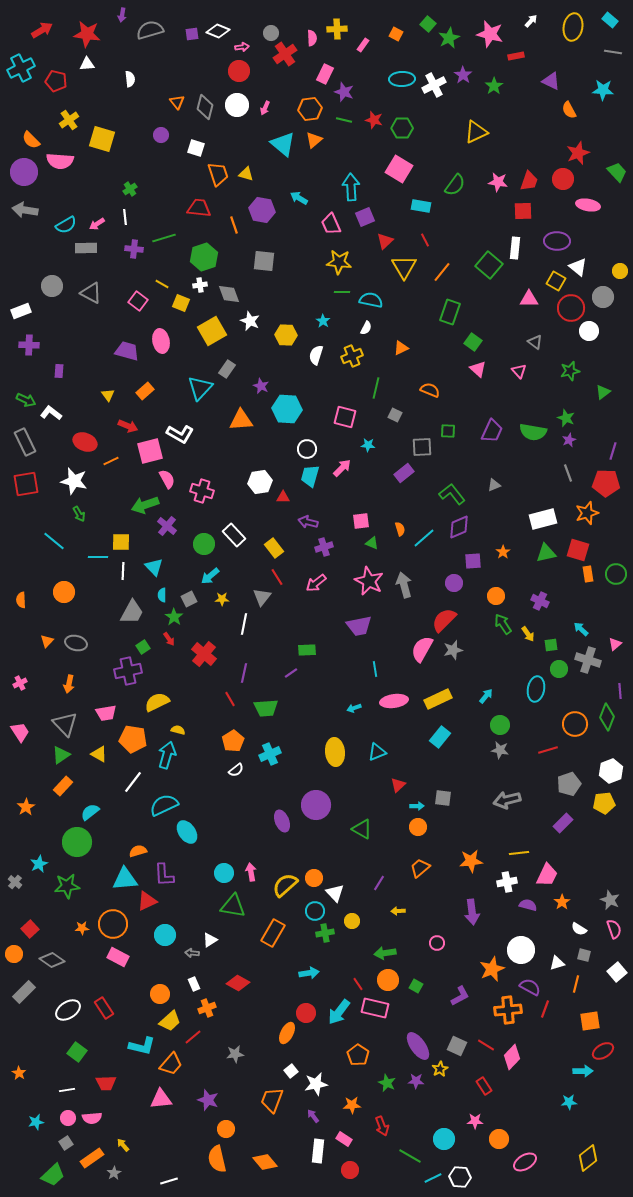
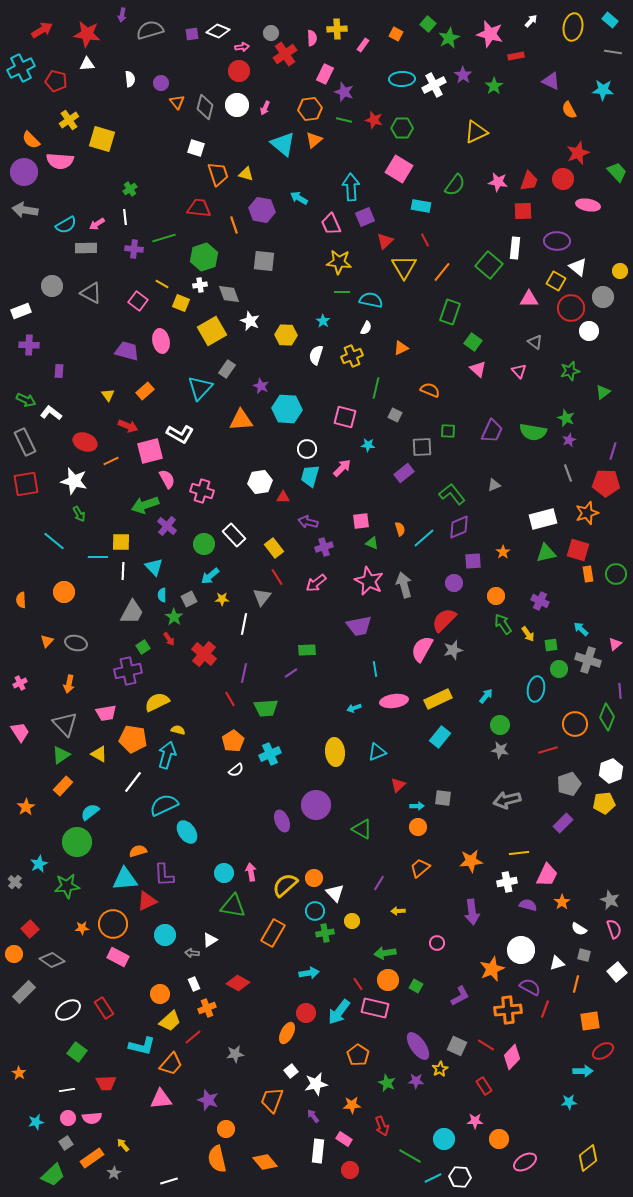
purple circle at (161, 135): moved 52 px up
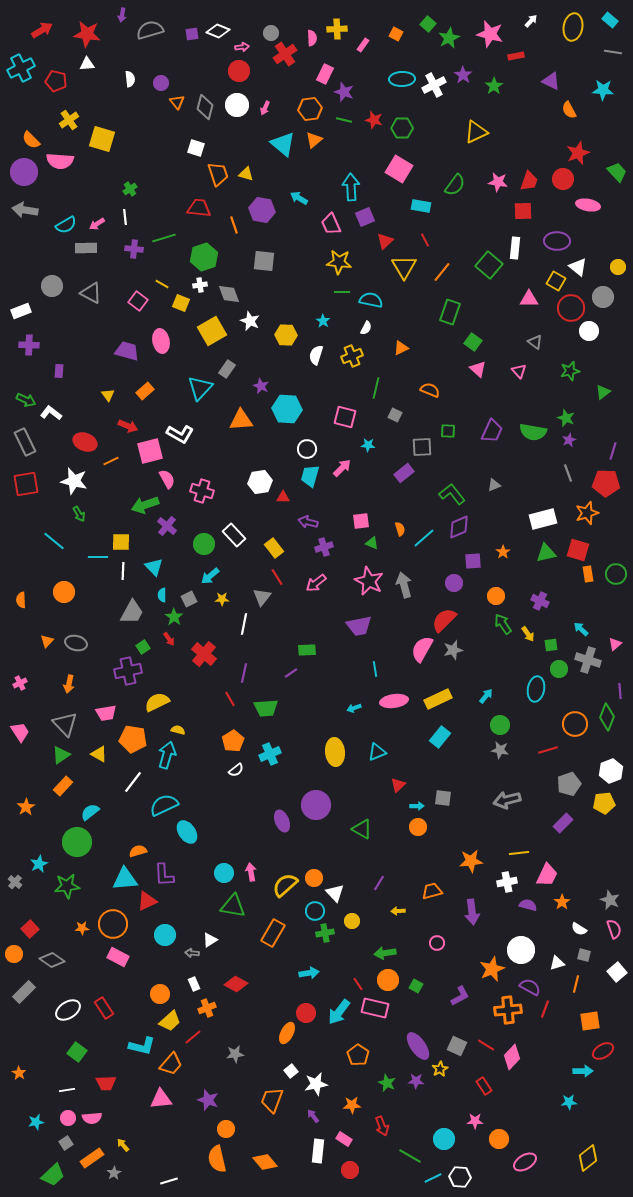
yellow circle at (620, 271): moved 2 px left, 4 px up
orange trapezoid at (420, 868): moved 12 px right, 23 px down; rotated 25 degrees clockwise
red diamond at (238, 983): moved 2 px left, 1 px down
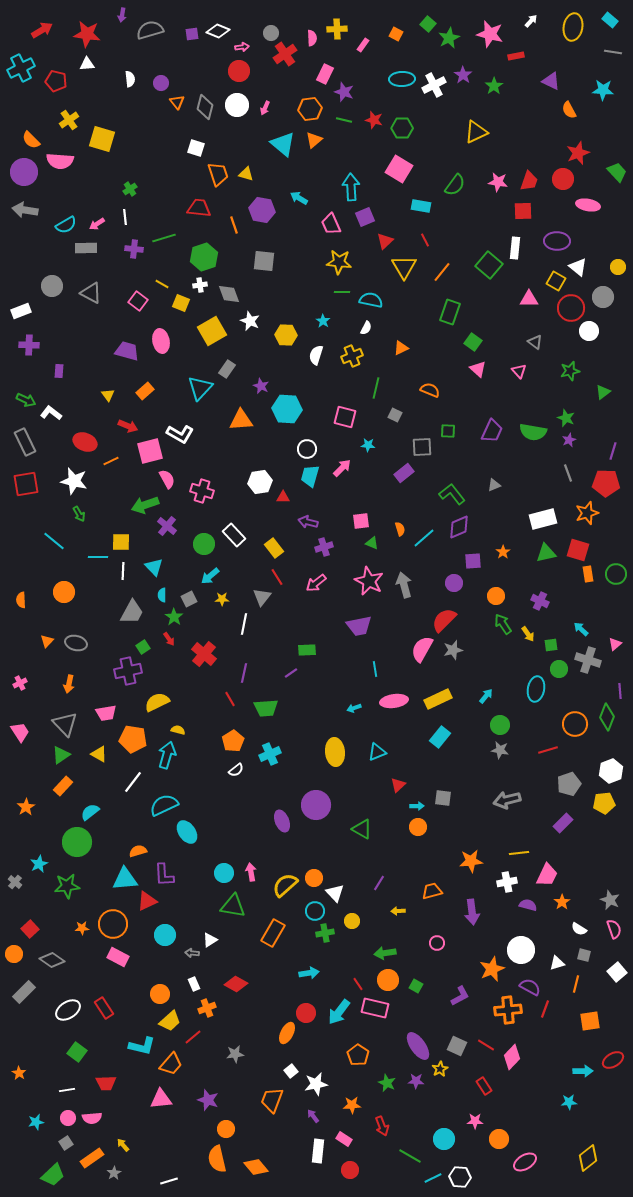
red ellipse at (603, 1051): moved 10 px right, 9 px down
orange diamond at (265, 1162): moved 9 px left, 5 px down
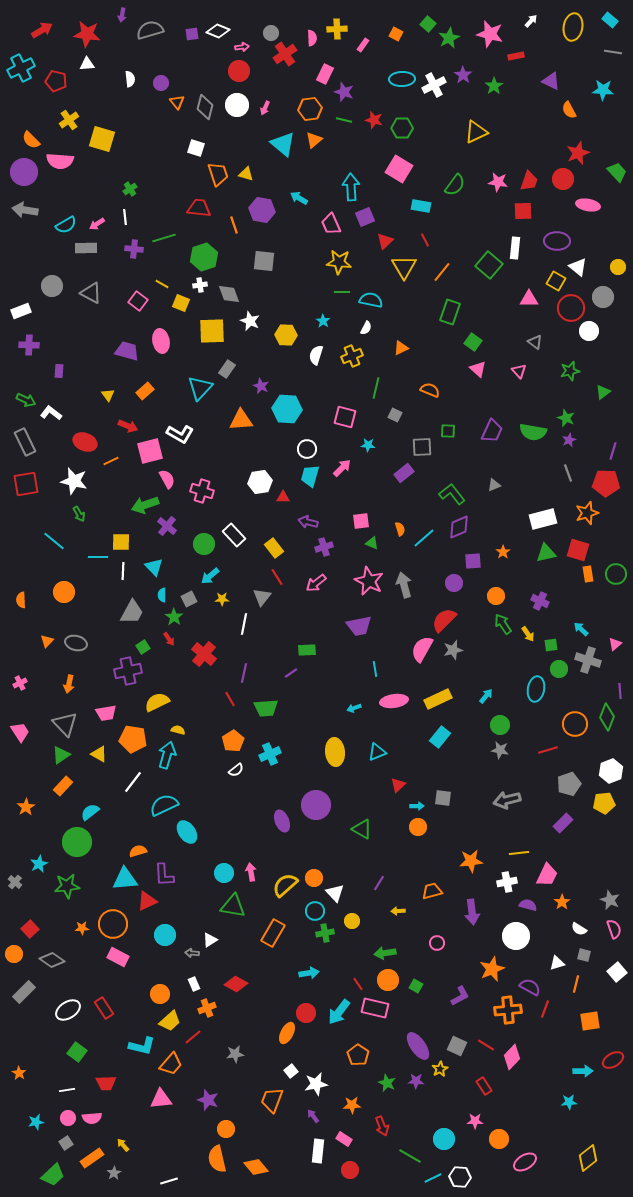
yellow square at (212, 331): rotated 28 degrees clockwise
white circle at (521, 950): moved 5 px left, 14 px up
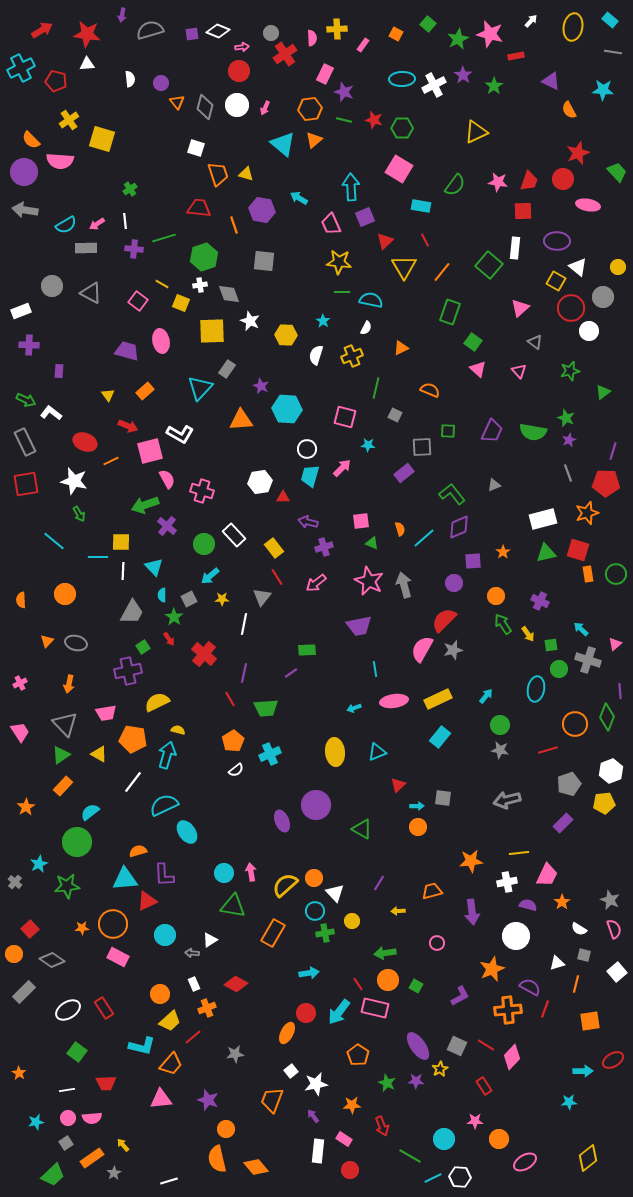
green star at (449, 38): moved 9 px right, 1 px down
white line at (125, 217): moved 4 px down
pink triangle at (529, 299): moved 9 px left, 9 px down; rotated 42 degrees counterclockwise
orange circle at (64, 592): moved 1 px right, 2 px down
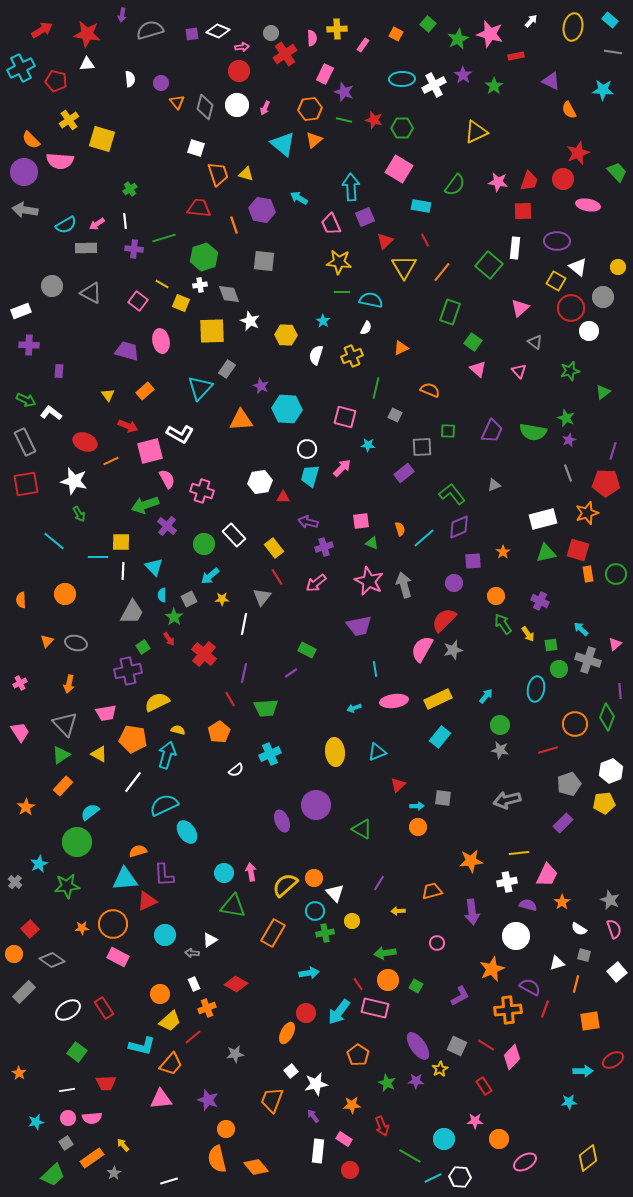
green rectangle at (307, 650): rotated 30 degrees clockwise
orange pentagon at (233, 741): moved 14 px left, 9 px up
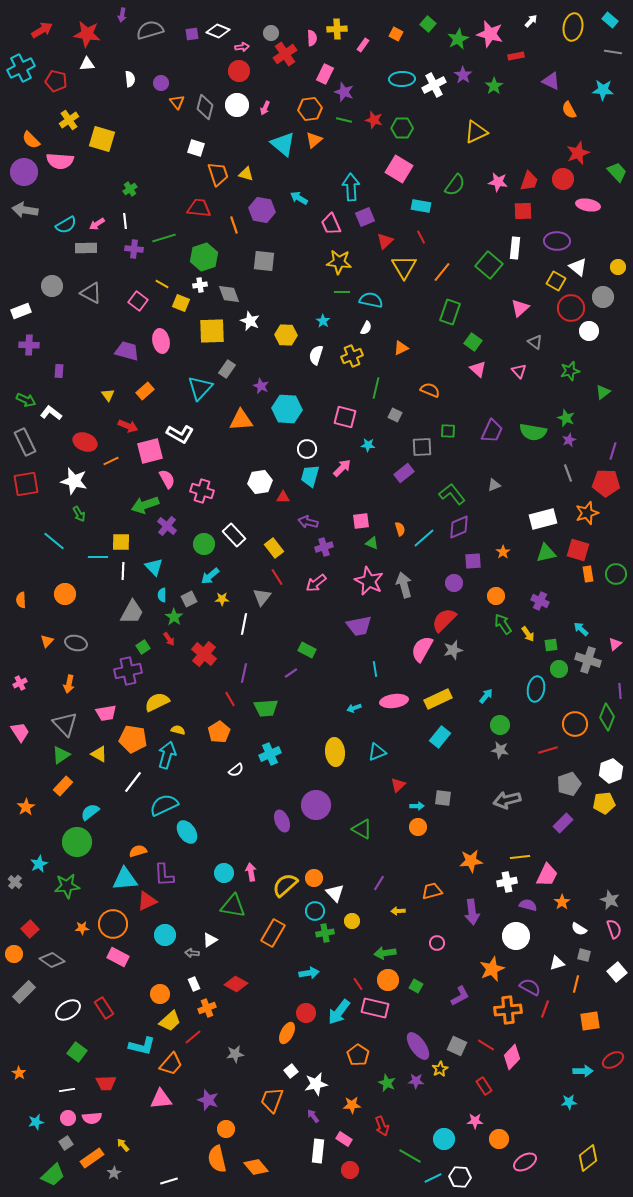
red line at (425, 240): moved 4 px left, 3 px up
yellow line at (519, 853): moved 1 px right, 4 px down
